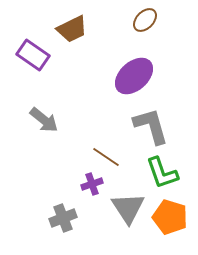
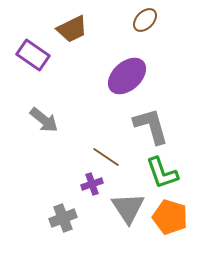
purple ellipse: moved 7 px left
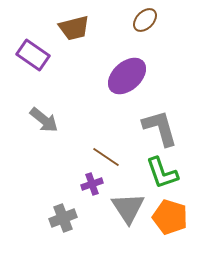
brown trapezoid: moved 2 px right, 1 px up; rotated 12 degrees clockwise
gray L-shape: moved 9 px right, 2 px down
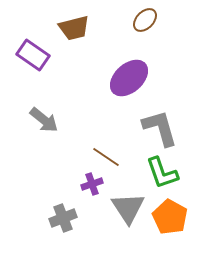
purple ellipse: moved 2 px right, 2 px down
orange pentagon: rotated 12 degrees clockwise
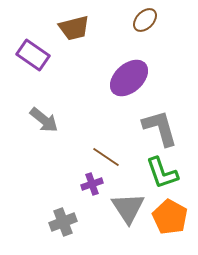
gray cross: moved 4 px down
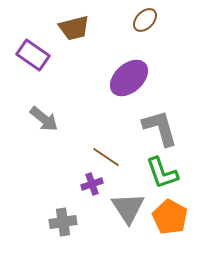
gray arrow: moved 1 px up
gray cross: rotated 12 degrees clockwise
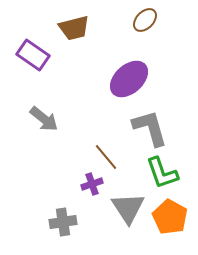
purple ellipse: moved 1 px down
gray L-shape: moved 10 px left
brown line: rotated 16 degrees clockwise
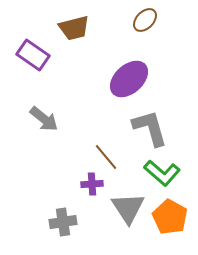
green L-shape: rotated 30 degrees counterclockwise
purple cross: rotated 15 degrees clockwise
